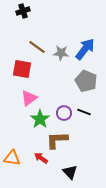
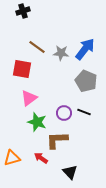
green star: moved 3 px left, 3 px down; rotated 18 degrees counterclockwise
orange triangle: rotated 24 degrees counterclockwise
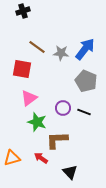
purple circle: moved 1 px left, 5 px up
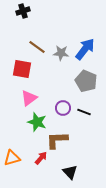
red arrow: rotated 96 degrees clockwise
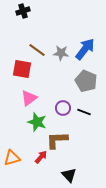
brown line: moved 3 px down
red arrow: moved 1 px up
black triangle: moved 1 px left, 3 px down
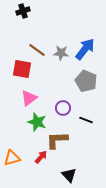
black line: moved 2 px right, 8 px down
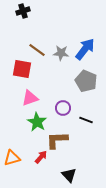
pink triangle: moved 1 px right; rotated 18 degrees clockwise
green star: rotated 12 degrees clockwise
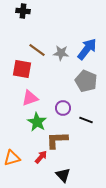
black cross: rotated 24 degrees clockwise
blue arrow: moved 2 px right
black triangle: moved 6 px left
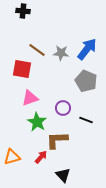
orange triangle: moved 1 px up
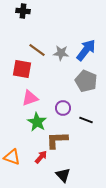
blue arrow: moved 1 px left, 1 px down
orange triangle: rotated 36 degrees clockwise
